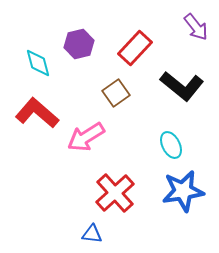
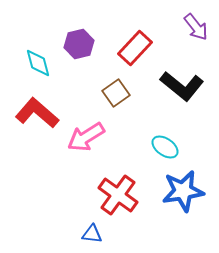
cyan ellipse: moved 6 px left, 2 px down; rotated 28 degrees counterclockwise
red cross: moved 3 px right, 2 px down; rotated 12 degrees counterclockwise
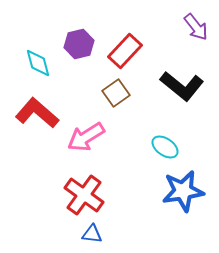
red rectangle: moved 10 px left, 3 px down
red cross: moved 34 px left
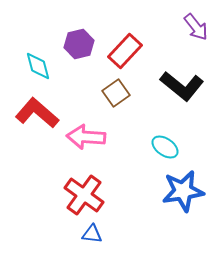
cyan diamond: moved 3 px down
pink arrow: rotated 36 degrees clockwise
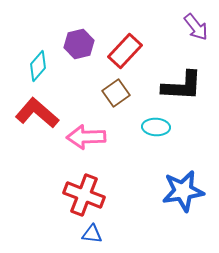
cyan diamond: rotated 56 degrees clockwise
black L-shape: rotated 36 degrees counterclockwise
pink arrow: rotated 6 degrees counterclockwise
cyan ellipse: moved 9 px left, 20 px up; rotated 32 degrees counterclockwise
red cross: rotated 15 degrees counterclockwise
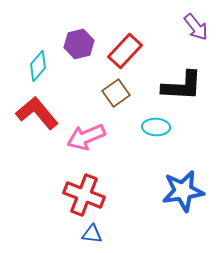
red L-shape: rotated 9 degrees clockwise
pink arrow: rotated 21 degrees counterclockwise
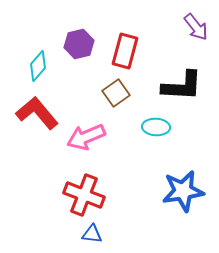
red rectangle: rotated 28 degrees counterclockwise
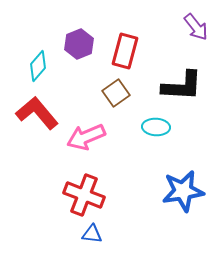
purple hexagon: rotated 8 degrees counterclockwise
